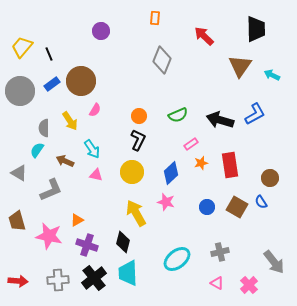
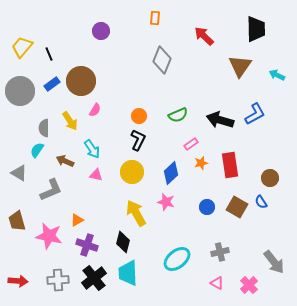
cyan arrow at (272, 75): moved 5 px right
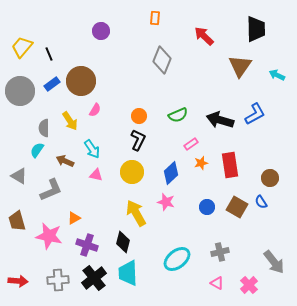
gray triangle at (19, 173): moved 3 px down
orange triangle at (77, 220): moved 3 px left, 2 px up
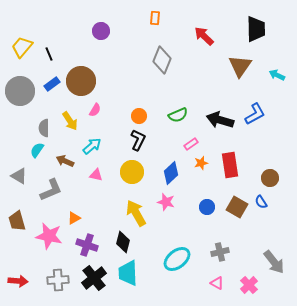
cyan arrow at (92, 149): moved 3 px up; rotated 96 degrees counterclockwise
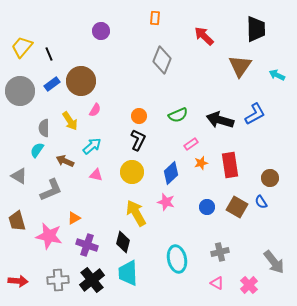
cyan ellipse at (177, 259): rotated 64 degrees counterclockwise
black cross at (94, 278): moved 2 px left, 2 px down
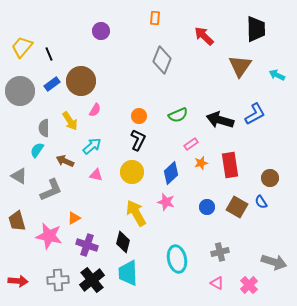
gray arrow at (274, 262): rotated 35 degrees counterclockwise
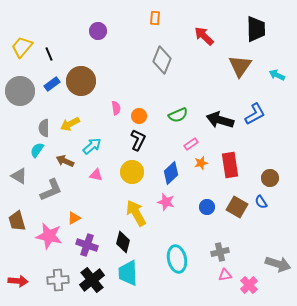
purple circle at (101, 31): moved 3 px left
pink semicircle at (95, 110): moved 21 px right, 2 px up; rotated 40 degrees counterclockwise
yellow arrow at (70, 121): moved 3 px down; rotated 96 degrees clockwise
gray arrow at (274, 262): moved 4 px right, 2 px down
pink triangle at (217, 283): moved 8 px right, 8 px up; rotated 40 degrees counterclockwise
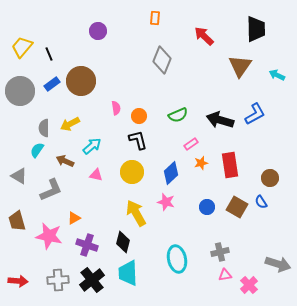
black L-shape at (138, 140): rotated 40 degrees counterclockwise
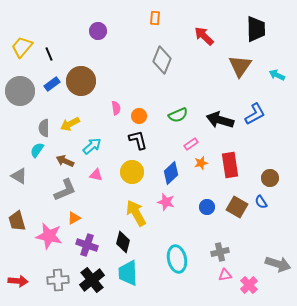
gray L-shape at (51, 190): moved 14 px right
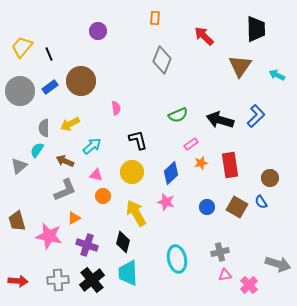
blue rectangle at (52, 84): moved 2 px left, 3 px down
blue L-shape at (255, 114): moved 1 px right, 2 px down; rotated 15 degrees counterclockwise
orange circle at (139, 116): moved 36 px left, 80 px down
gray triangle at (19, 176): moved 10 px up; rotated 48 degrees clockwise
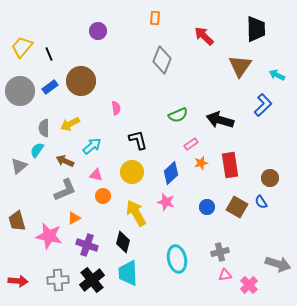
blue L-shape at (256, 116): moved 7 px right, 11 px up
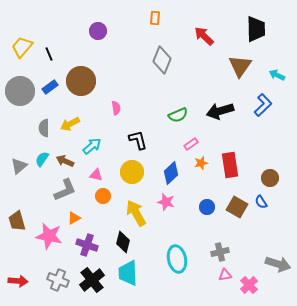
black arrow at (220, 120): moved 9 px up; rotated 32 degrees counterclockwise
cyan semicircle at (37, 150): moved 5 px right, 9 px down
gray cross at (58, 280): rotated 25 degrees clockwise
